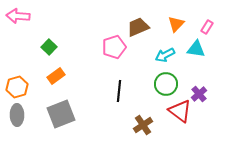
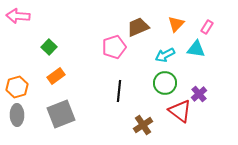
green circle: moved 1 px left, 1 px up
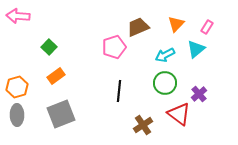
cyan triangle: rotated 48 degrees counterclockwise
red triangle: moved 1 px left, 3 px down
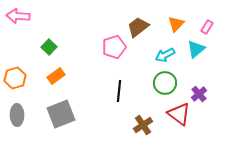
brown trapezoid: rotated 15 degrees counterclockwise
orange hexagon: moved 2 px left, 9 px up
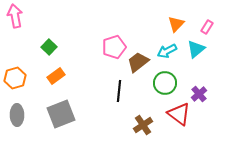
pink arrow: moved 3 px left; rotated 75 degrees clockwise
brown trapezoid: moved 35 px down
cyan arrow: moved 2 px right, 4 px up
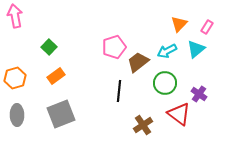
orange triangle: moved 3 px right
purple cross: rotated 14 degrees counterclockwise
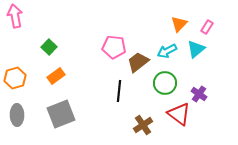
pink pentagon: rotated 25 degrees clockwise
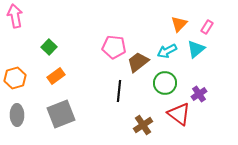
purple cross: rotated 21 degrees clockwise
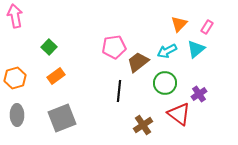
pink pentagon: rotated 15 degrees counterclockwise
gray square: moved 1 px right, 4 px down
